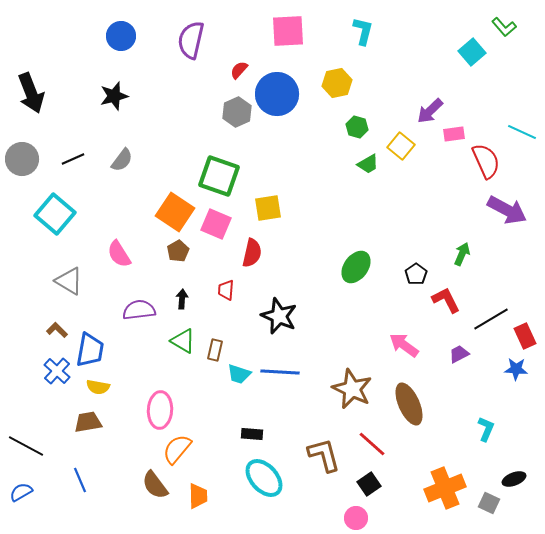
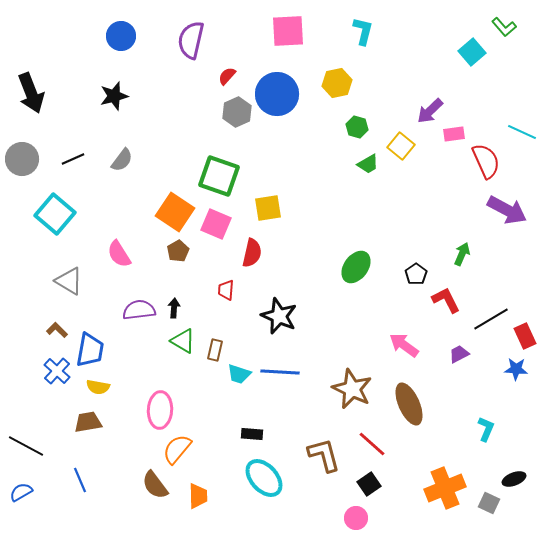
red semicircle at (239, 70): moved 12 px left, 6 px down
black arrow at (182, 299): moved 8 px left, 9 px down
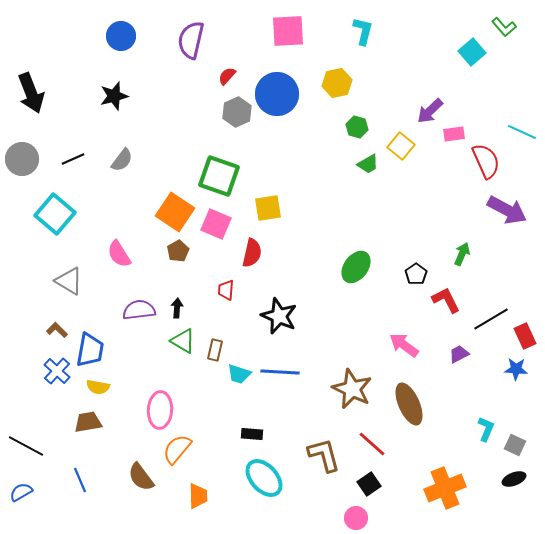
black arrow at (174, 308): moved 3 px right
brown semicircle at (155, 485): moved 14 px left, 8 px up
gray square at (489, 503): moved 26 px right, 58 px up
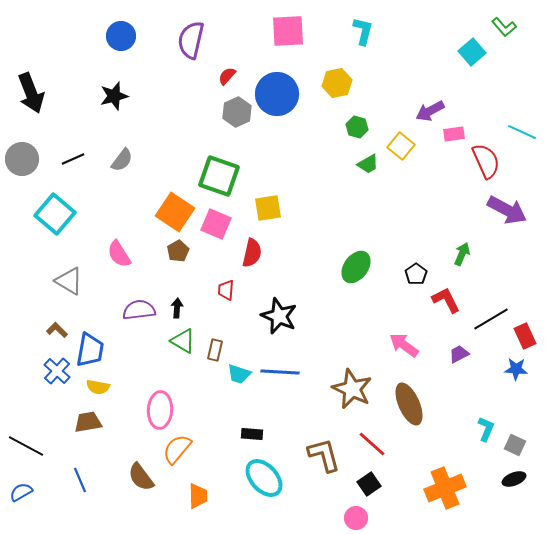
purple arrow at (430, 111): rotated 16 degrees clockwise
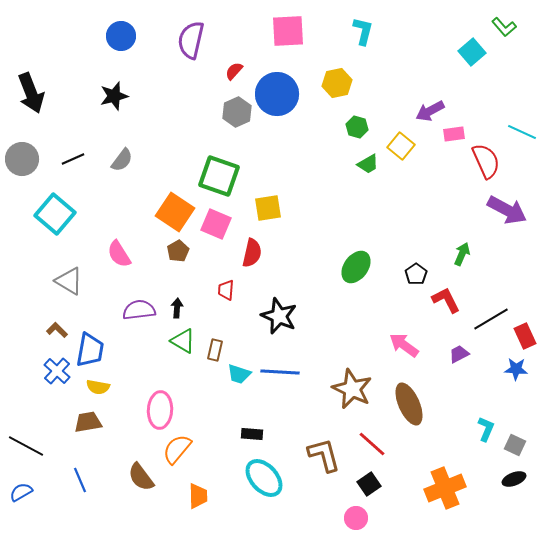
red semicircle at (227, 76): moved 7 px right, 5 px up
